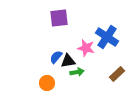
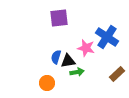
blue semicircle: rotated 24 degrees counterclockwise
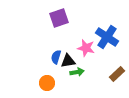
purple square: rotated 12 degrees counterclockwise
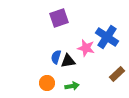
green arrow: moved 5 px left, 14 px down
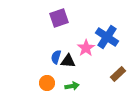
pink star: rotated 24 degrees clockwise
black triangle: rotated 14 degrees clockwise
brown rectangle: moved 1 px right
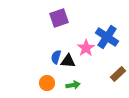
green arrow: moved 1 px right, 1 px up
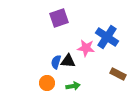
pink star: rotated 30 degrees counterclockwise
blue semicircle: moved 5 px down
brown rectangle: rotated 70 degrees clockwise
green arrow: moved 1 px down
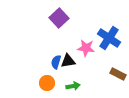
purple square: rotated 24 degrees counterclockwise
blue cross: moved 2 px right, 1 px down
black triangle: rotated 14 degrees counterclockwise
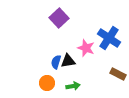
pink star: rotated 12 degrees clockwise
